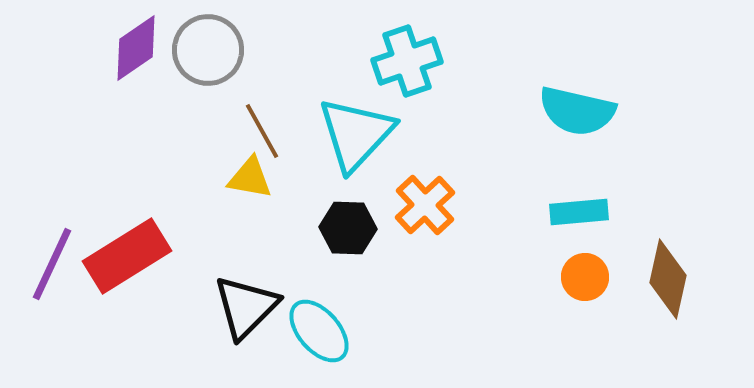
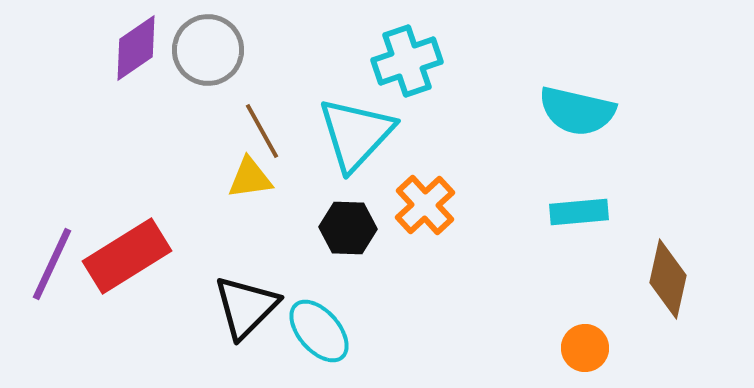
yellow triangle: rotated 18 degrees counterclockwise
orange circle: moved 71 px down
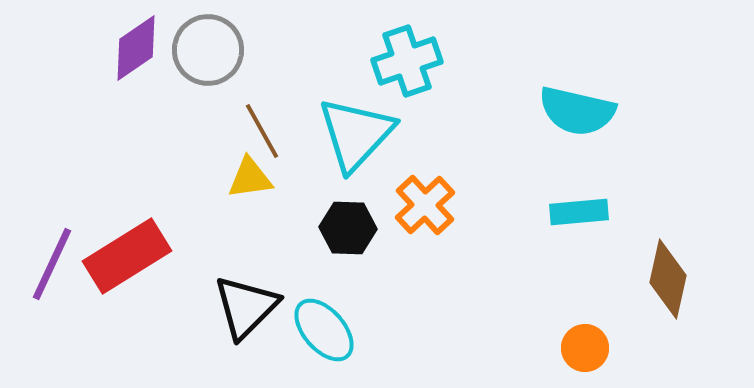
cyan ellipse: moved 5 px right, 1 px up
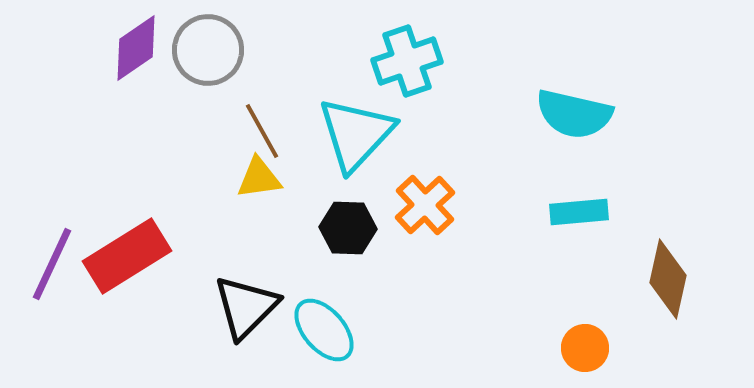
cyan semicircle: moved 3 px left, 3 px down
yellow triangle: moved 9 px right
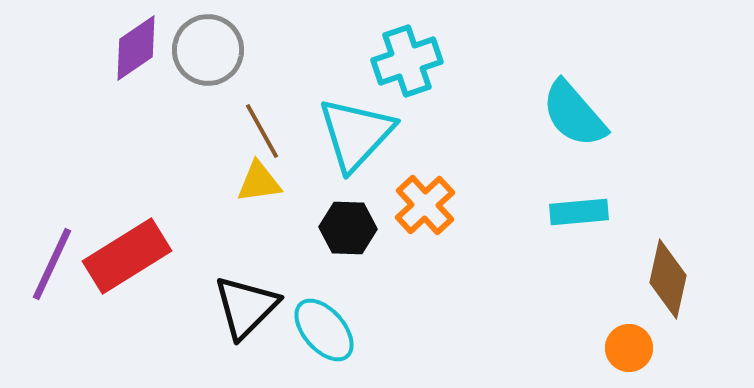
cyan semicircle: rotated 36 degrees clockwise
yellow triangle: moved 4 px down
orange circle: moved 44 px right
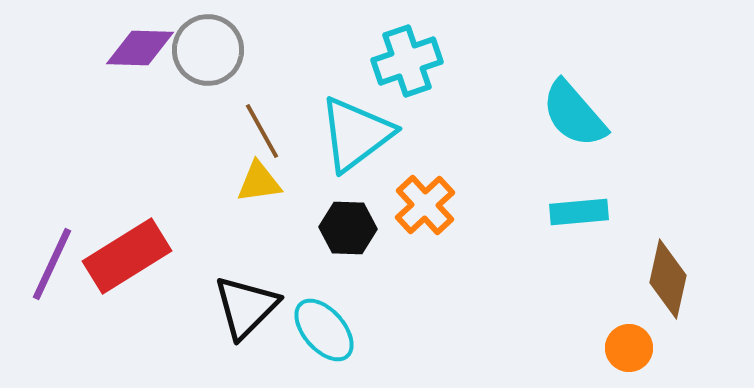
purple diamond: moved 4 px right; rotated 36 degrees clockwise
cyan triangle: rotated 10 degrees clockwise
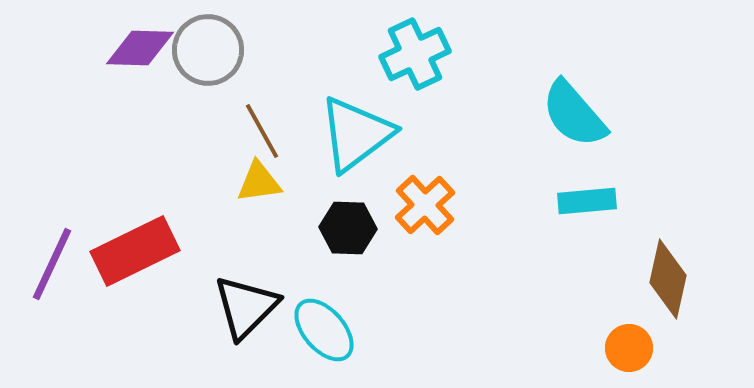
cyan cross: moved 8 px right, 7 px up; rotated 6 degrees counterclockwise
cyan rectangle: moved 8 px right, 11 px up
red rectangle: moved 8 px right, 5 px up; rotated 6 degrees clockwise
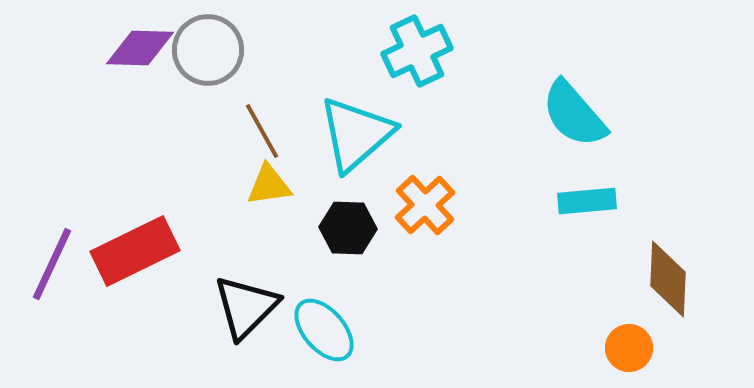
cyan cross: moved 2 px right, 3 px up
cyan triangle: rotated 4 degrees counterclockwise
yellow triangle: moved 10 px right, 3 px down
brown diamond: rotated 10 degrees counterclockwise
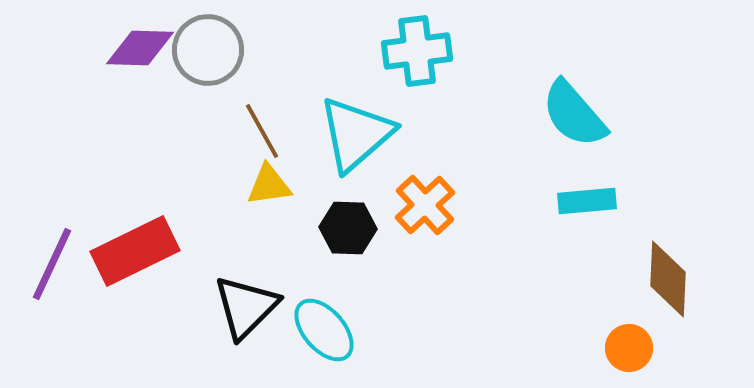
cyan cross: rotated 18 degrees clockwise
